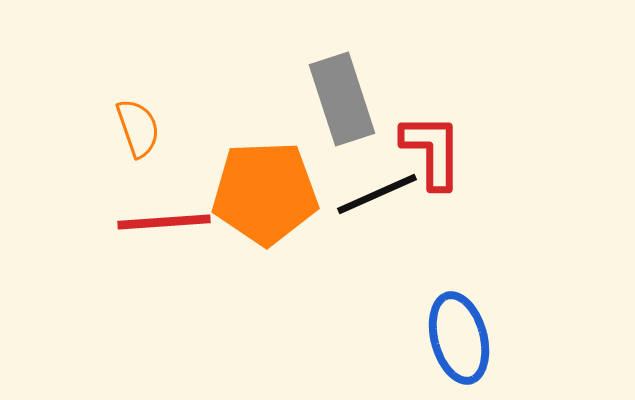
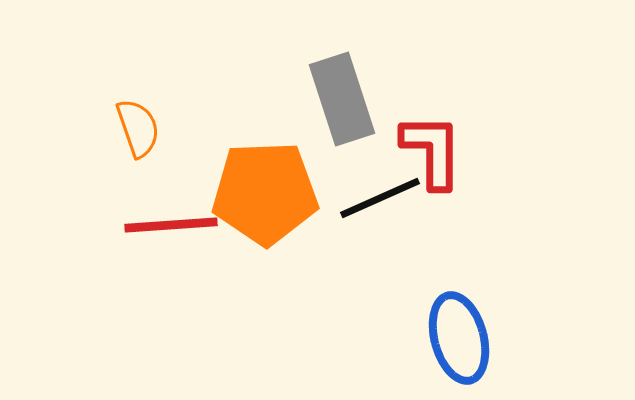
black line: moved 3 px right, 4 px down
red line: moved 7 px right, 3 px down
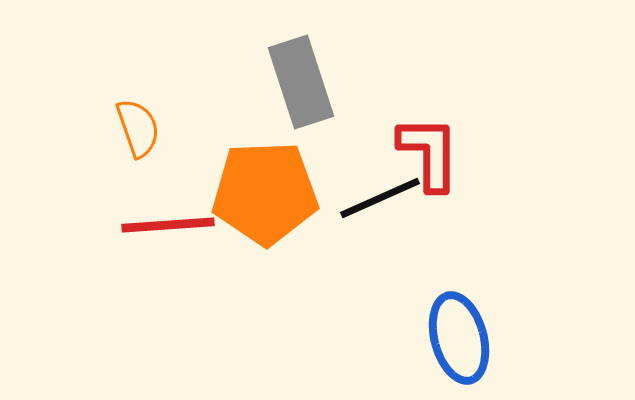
gray rectangle: moved 41 px left, 17 px up
red L-shape: moved 3 px left, 2 px down
red line: moved 3 px left
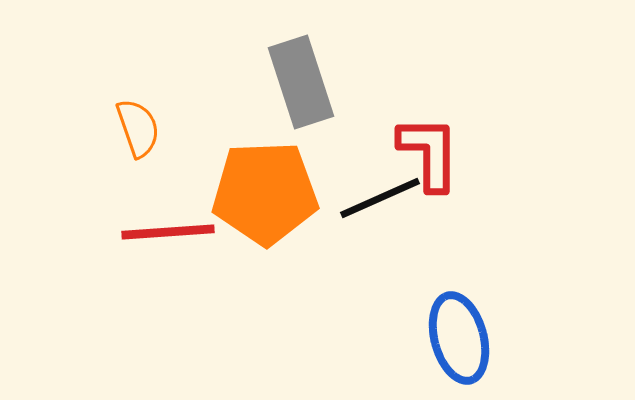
red line: moved 7 px down
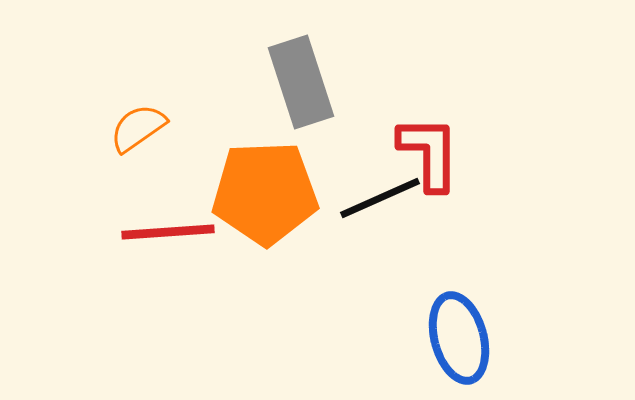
orange semicircle: rotated 106 degrees counterclockwise
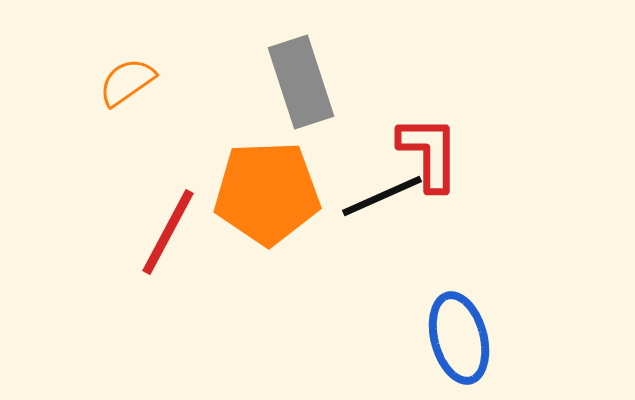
orange semicircle: moved 11 px left, 46 px up
orange pentagon: moved 2 px right
black line: moved 2 px right, 2 px up
red line: rotated 58 degrees counterclockwise
